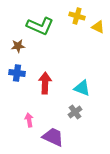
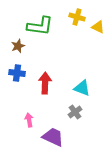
yellow cross: moved 1 px down
green L-shape: rotated 16 degrees counterclockwise
brown star: rotated 16 degrees counterclockwise
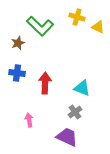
green L-shape: rotated 36 degrees clockwise
brown star: moved 3 px up
purple trapezoid: moved 14 px right
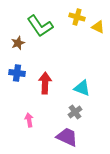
green L-shape: rotated 12 degrees clockwise
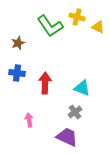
green L-shape: moved 10 px right
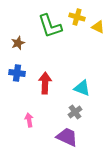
green L-shape: rotated 16 degrees clockwise
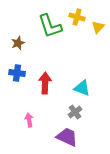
yellow triangle: rotated 48 degrees clockwise
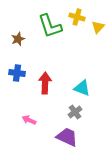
brown star: moved 4 px up
pink arrow: rotated 56 degrees counterclockwise
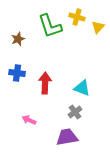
purple trapezoid: rotated 35 degrees counterclockwise
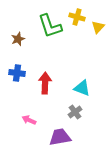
purple trapezoid: moved 7 px left
